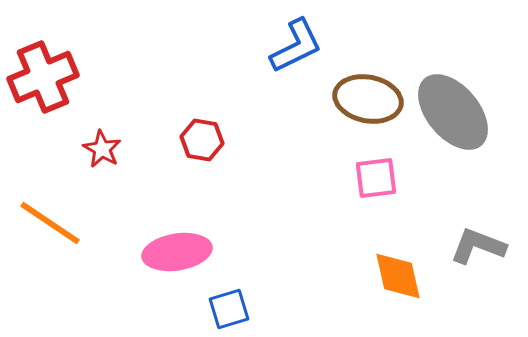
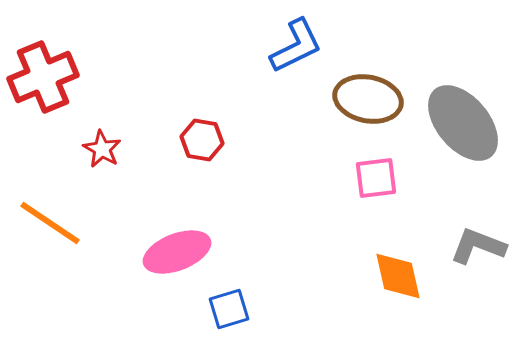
gray ellipse: moved 10 px right, 11 px down
pink ellipse: rotated 12 degrees counterclockwise
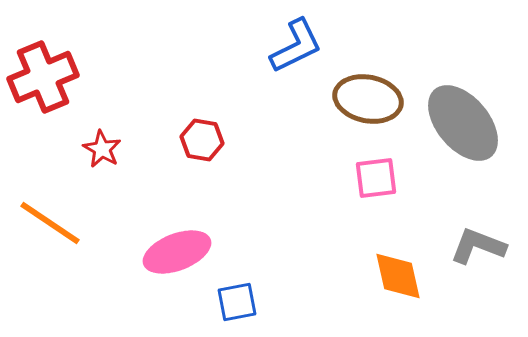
blue square: moved 8 px right, 7 px up; rotated 6 degrees clockwise
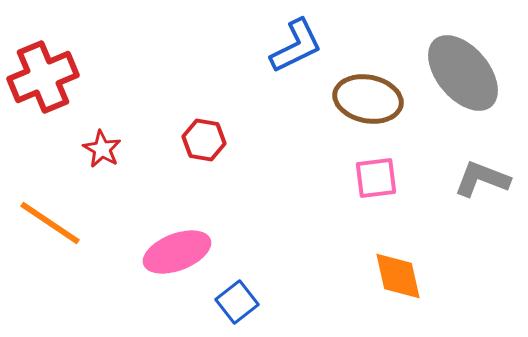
gray ellipse: moved 50 px up
red hexagon: moved 2 px right
gray L-shape: moved 4 px right, 67 px up
blue square: rotated 27 degrees counterclockwise
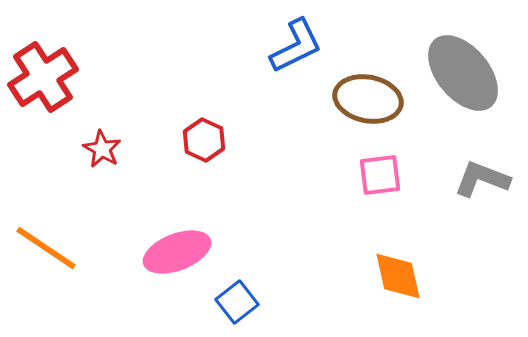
red cross: rotated 10 degrees counterclockwise
red hexagon: rotated 15 degrees clockwise
pink square: moved 4 px right, 3 px up
orange line: moved 4 px left, 25 px down
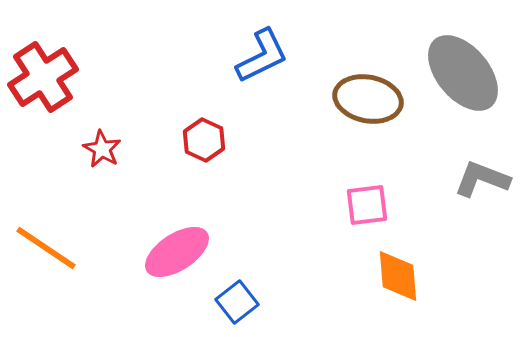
blue L-shape: moved 34 px left, 10 px down
pink square: moved 13 px left, 30 px down
pink ellipse: rotated 12 degrees counterclockwise
orange diamond: rotated 8 degrees clockwise
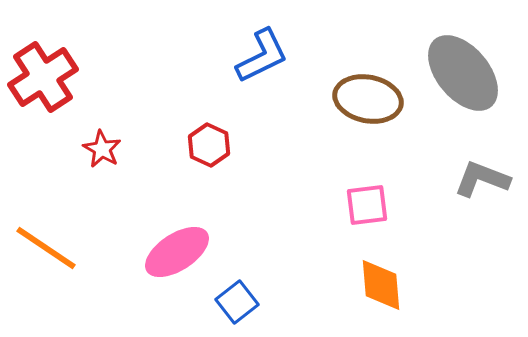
red hexagon: moved 5 px right, 5 px down
orange diamond: moved 17 px left, 9 px down
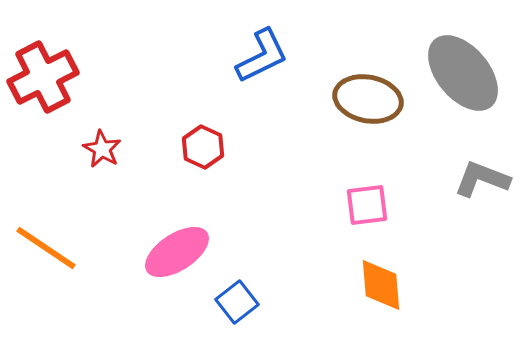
red cross: rotated 6 degrees clockwise
red hexagon: moved 6 px left, 2 px down
